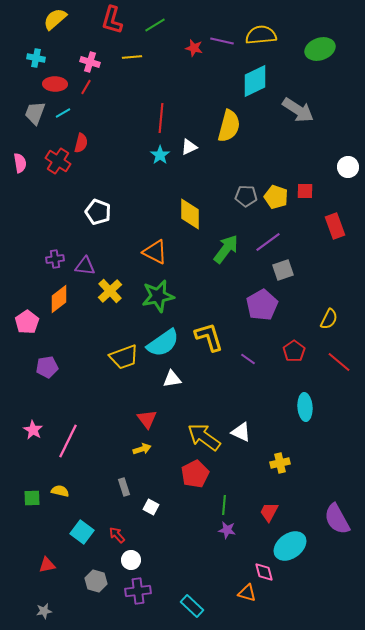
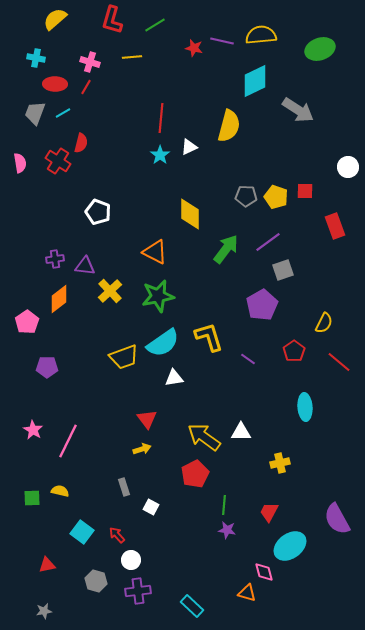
yellow semicircle at (329, 319): moved 5 px left, 4 px down
purple pentagon at (47, 367): rotated 10 degrees clockwise
white triangle at (172, 379): moved 2 px right, 1 px up
white triangle at (241, 432): rotated 25 degrees counterclockwise
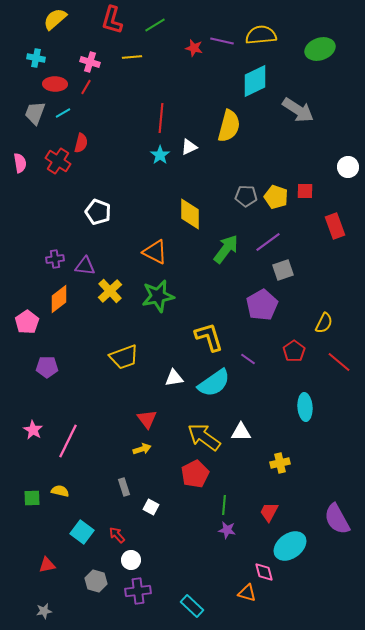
cyan semicircle at (163, 343): moved 51 px right, 40 px down
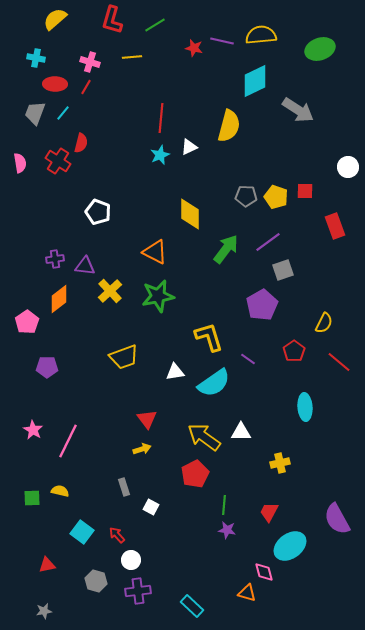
cyan line at (63, 113): rotated 21 degrees counterclockwise
cyan star at (160, 155): rotated 12 degrees clockwise
white triangle at (174, 378): moved 1 px right, 6 px up
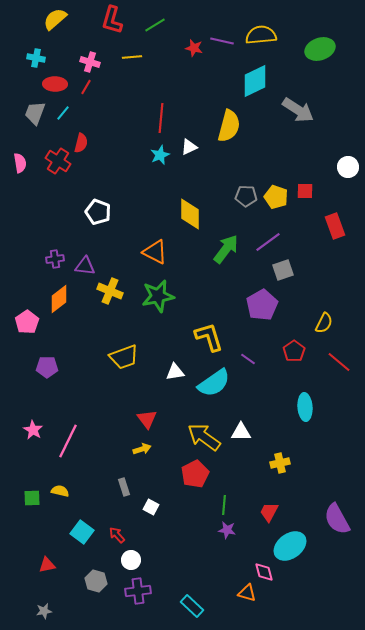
yellow cross at (110, 291): rotated 25 degrees counterclockwise
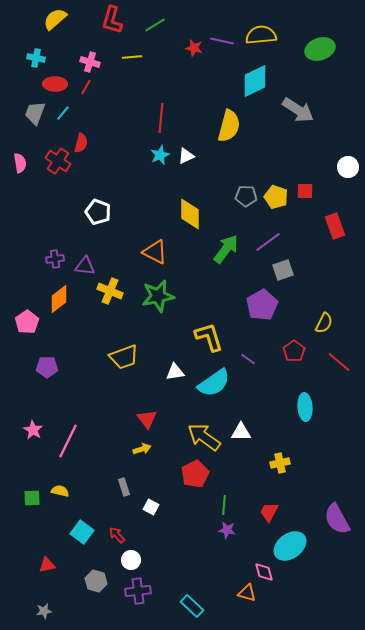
white triangle at (189, 147): moved 3 px left, 9 px down
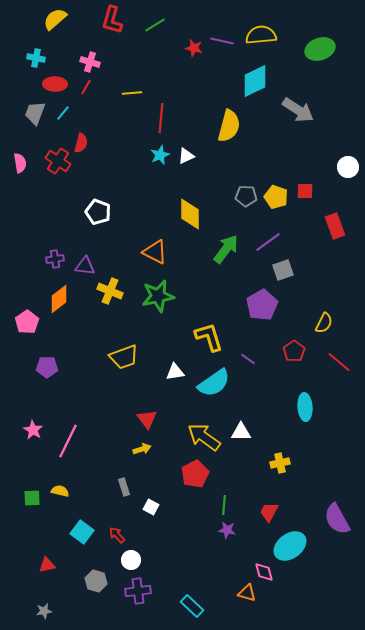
yellow line at (132, 57): moved 36 px down
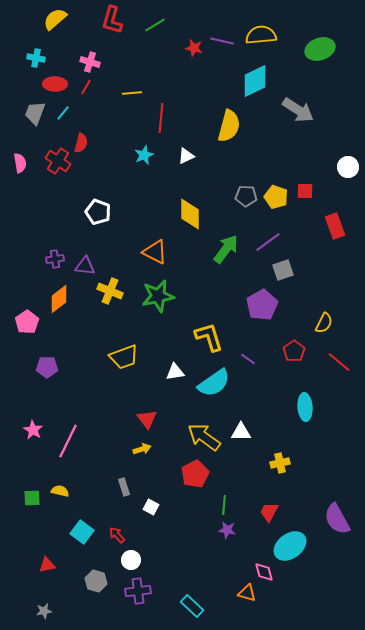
cyan star at (160, 155): moved 16 px left
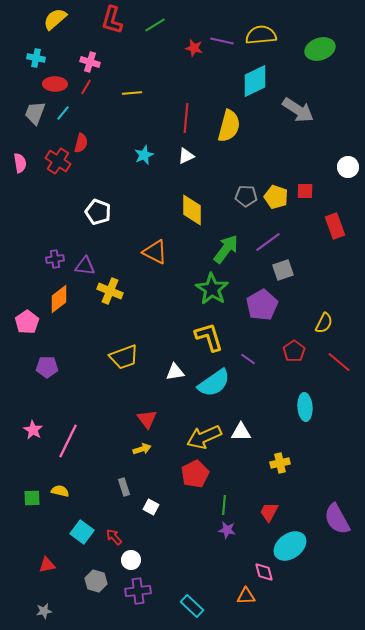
red line at (161, 118): moved 25 px right
yellow diamond at (190, 214): moved 2 px right, 4 px up
green star at (158, 296): moved 54 px right, 7 px up; rotated 28 degrees counterclockwise
yellow arrow at (204, 437): rotated 60 degrees counterclockwise
red arrow at (117, 535): moved 3 px left, 2 px down
orange triangle at (247, 593): moved 1 px left, 3 px down; rotated 18 degrees counterclockwise
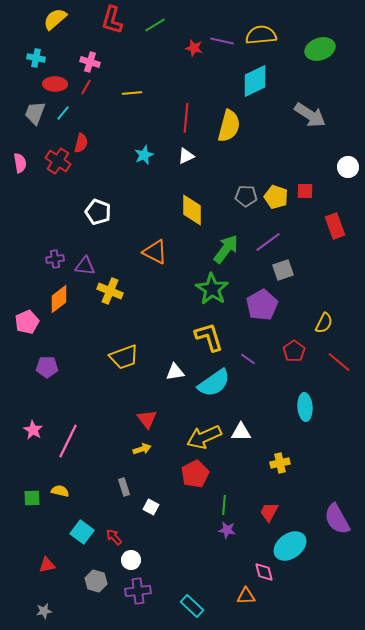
gray arrow at (298, 110): moved 12 px right, 5 px down
pink pentagon at (27, 322): rotated 10 degrees clockwise
